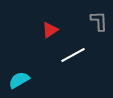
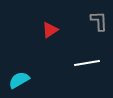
white line: moved 14 px right, 8 px down; rotated 20 degrees clockwise
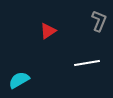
gray L-shape: rotated 25 degrees clockwise
red triangle: moved 2 px left, 1 px down
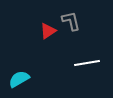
gray L-shape: moved 28 px left; rotated 35 degrees counterclockwise
cyan semicircle: moved 1 px up
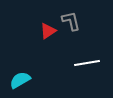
cyan semicircle: moved 1 px right, 1 px down
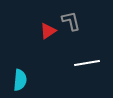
cyan semicircle: rotated 125 degrees clockwise
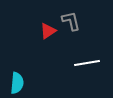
cyan semicircle: moved 3 px left, 3 px down
